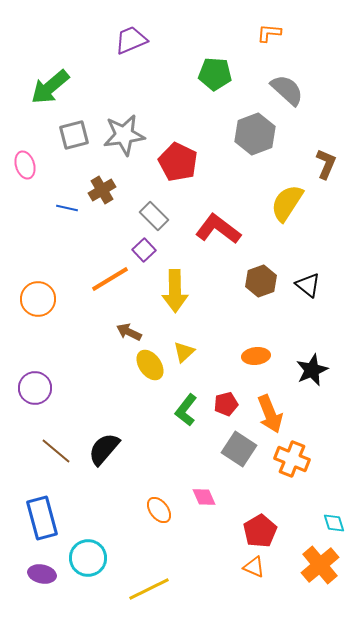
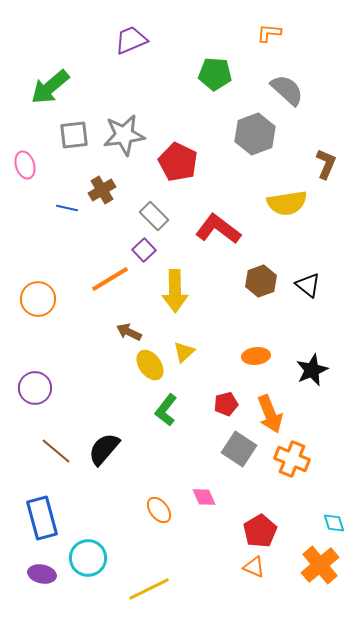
gray square at (74, 135): rotated 8 degrees clockwise
yellow semicircle at (287, 203): rotated 132 degrees counterclockwise
green L-shape at (186, 410): moved 20 px left
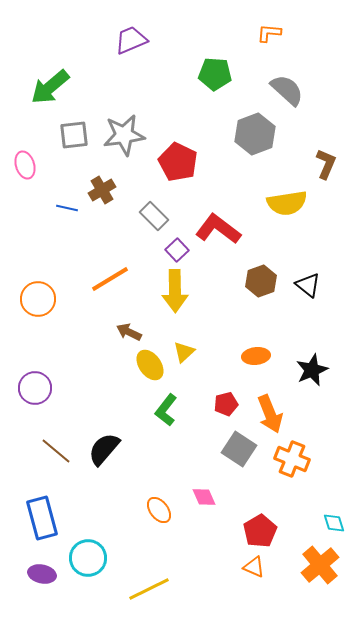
purple square at (144, 250): moved 33 px right
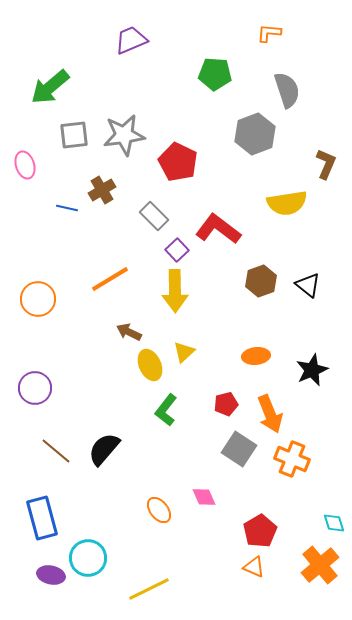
gray semicircle at (287, 90): rotated 30 degrees clockwise
yellow ellipse at (150, 365): rotated 12 degrees clockwise
purple ellipse at (42, 574): moved 9 px right, 1 px down
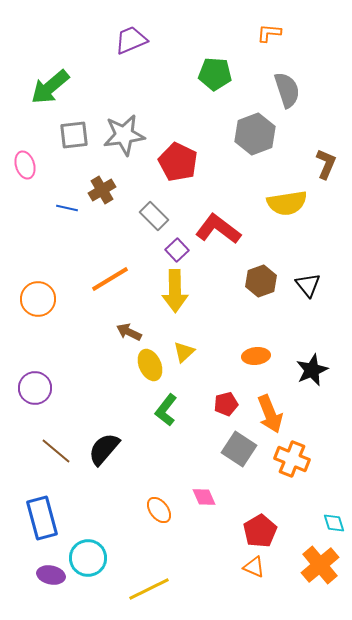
black triangle at (308, 285): rotated 12 degrees clockwise
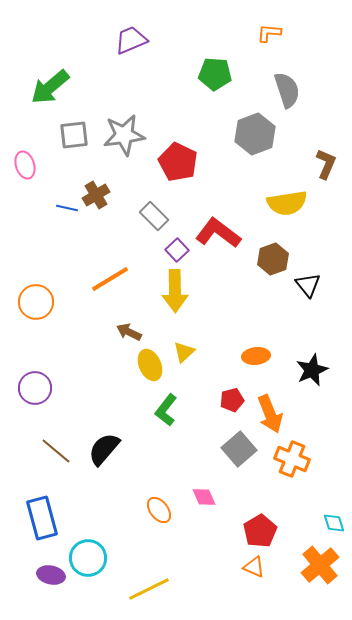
brown cross at (102, 190): moved 6 px left, 5 px down
red L-shape at (218, 229): moved 4 px down
brown hexagon at (261, 281): moved 12 px right, 22 px up
orange circle at (38, 299): moved 2 px left, 3 px down
red pentagon at (226, 404): moved 6 px right, 4 px up
gray square at (239, 449): rotated 16 degrees clockwise
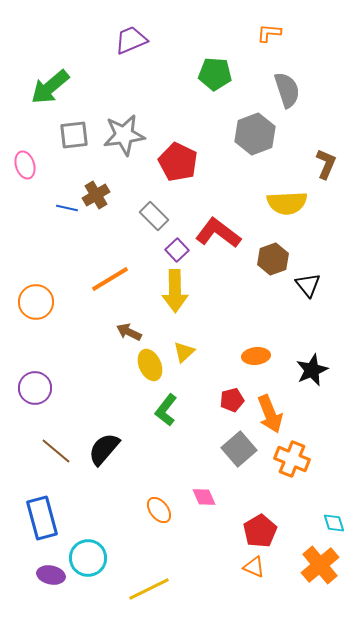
yellow semicircle at (287, 203): rotated 6 degrees clockwise
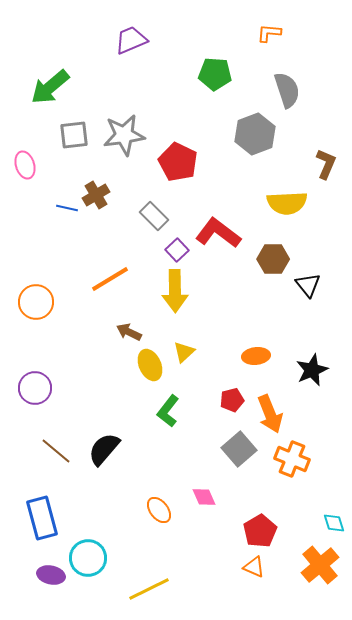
brown hexagon at (273, 259): rotated 20 degrees clockwise
green L-shape at (166, 410): moved 2 px right, 1 px down
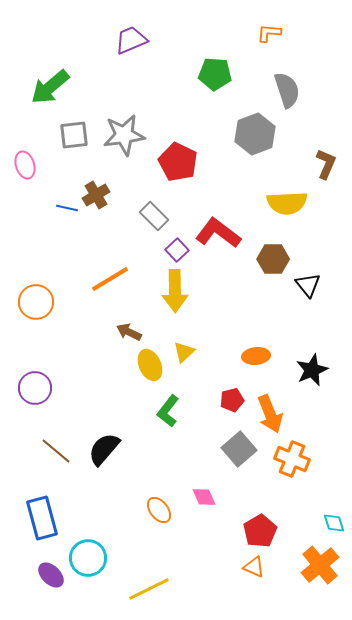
purple ellipse at (51, 575): rotated 32 degrees clockwise
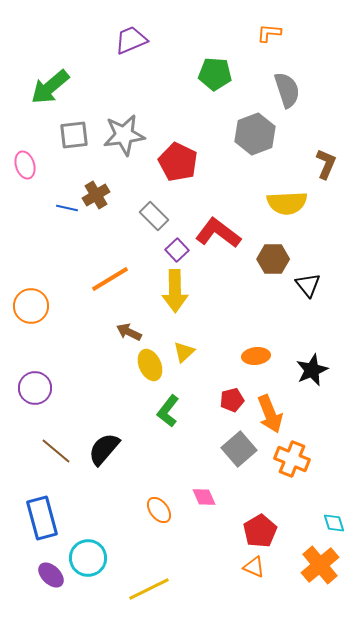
orange circle at (36, 302): moved 5 px left, 4 px down
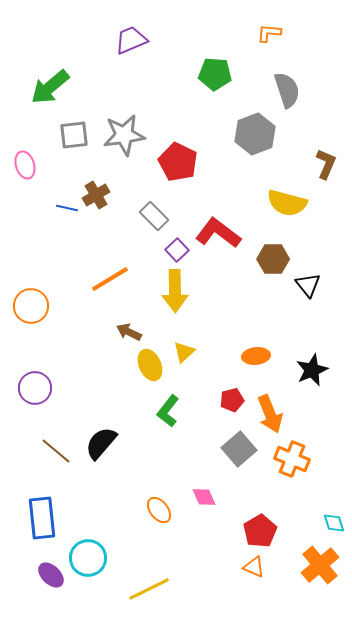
yellow semicircle at (287, 203): rotated 18 degrees clockwise
black semicircle at (104, 449): moved 3 px left, 6 px up
blue rectangle at (42, 518): rotated 9 degrees clockwise
